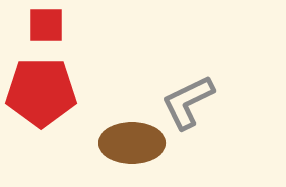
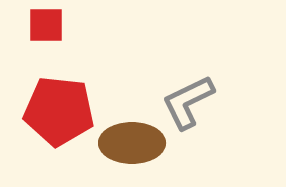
red pentagon: moved 18 px right, 19 px down; rotated 6 degrees clockwise
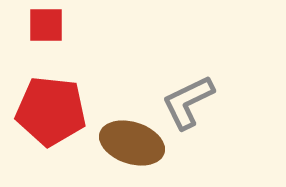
red pentagon: moved 8 px left
brown ellipse: rotated 18 degrees clockwise
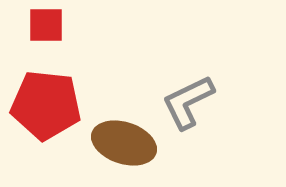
red pentagon: moved 5 px left, 6 px up
brown ellipse: moved 8 px left
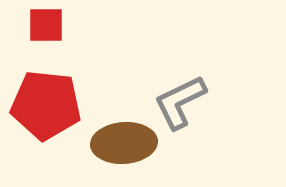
gray L-shape: moved 8 px left
brown ellipse: rotated 22 degrees counterclockwise
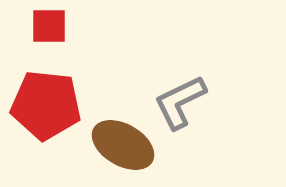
red square: moved 3 px right, 1 px down
brown ellipse: moved 1 px left, 2 px down; rotated 34 degrees clockwise
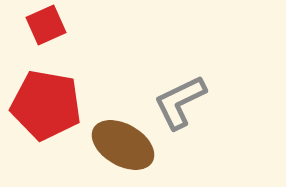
red square: moved 3 px left, 1 px up; rotated 24 degrees counterclockwise
red pentagon: rotated 4 degrees clockwise
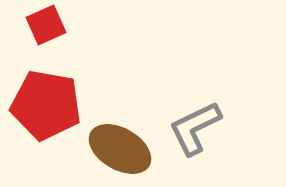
gray L-shape: moved 15 px right, 26 px down
brown ellipse: moved 3 px left, 4 px down
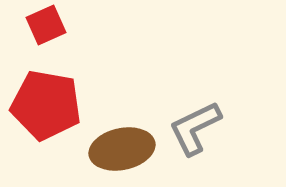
brown ellipse: moved 2 px right; rotated 42 degrees counterclockwise
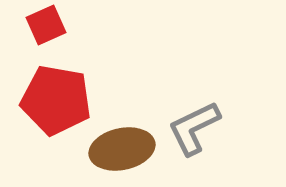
red pentagon: moved 10 px right, 5 px up
gray L-shape: moved 1 px left
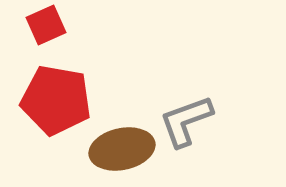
gray L-shape: moved 8 px left, 7 px up; rotated 6 degrees clockwise
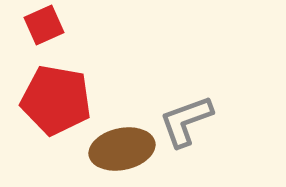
red square: moved 2 px left
